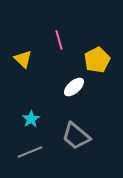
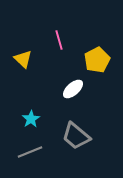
white ellipse: moved 1 px left, 2 px down
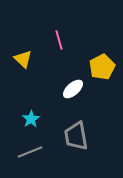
yellow pentagon: moved 5 px right, 7 px down
gray trapezoid: rotated 40 degrees clockwise
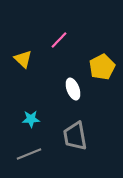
pink line: rotated 60 degrees clockwise
white ellipse: rotated 70 degrees counterclockwise
cyan star: rotated 30 degrees clockwise
gray trapezoid: moved 1 px left
gray line: moved 1 px left, 2 px down
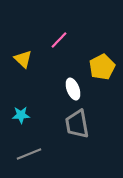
cyan star: moved 10 px left, 4 px up
gray trapezoid: moved 2 px right, 12 px up
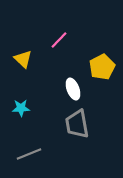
cyan star: moved 7 px up
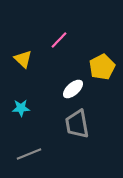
white ellipse: rotated 70 degrees clockwise
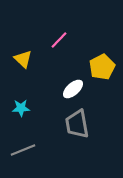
gray line: moved 6 px left, 4 px up
